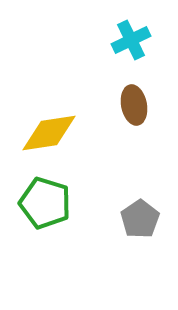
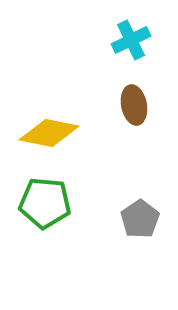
yellow diamond: rotated 20 degrees clockwise
green pentagon: rotated 12 degrees counterclockwise
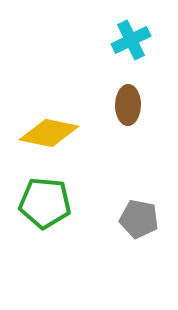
brown ellipse: moved 6 px left; rotated 12 degrees clockwise
gray pentagon: moved 1 px left; rotated 27 degrees counterclockwise
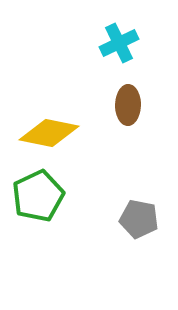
cyan cross: moved 12 px left, 3 px down
green pentagon: moved 7 px left, 7 px up; rotated 30 degrees counterclockwise
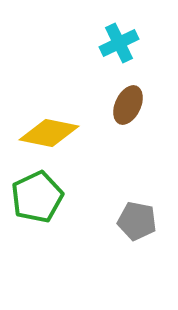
brown ellipse: rotated 24 degrees clockwise
green pentagon: moved 1 px left, 1 px down
gray pentagon: moved 2 px left, 2 px down
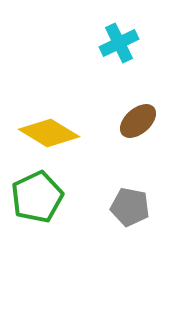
brown ellipse: moved 10 px right, 16 px down; rotated 24 degrees clockwise
yellow diamond: rotated 20 degrees clockwise
gray pentagon: moved 7 px left, 14 px up
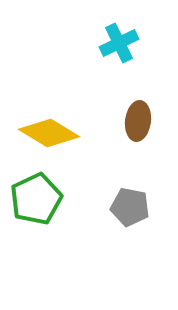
brown ellipse: rotated 42 degrees counterclockwise
green pentagon: moved 1 px left, 2 px down
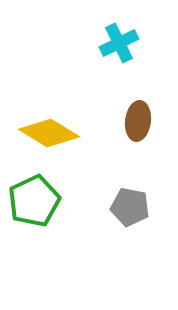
green pentagon: moved 2 px left, 2 px down
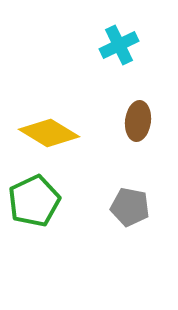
cyan cross: moved 2 px down
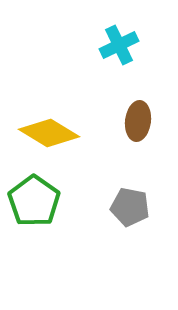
green pentagon: rotated 12 degrees counterclockwise
